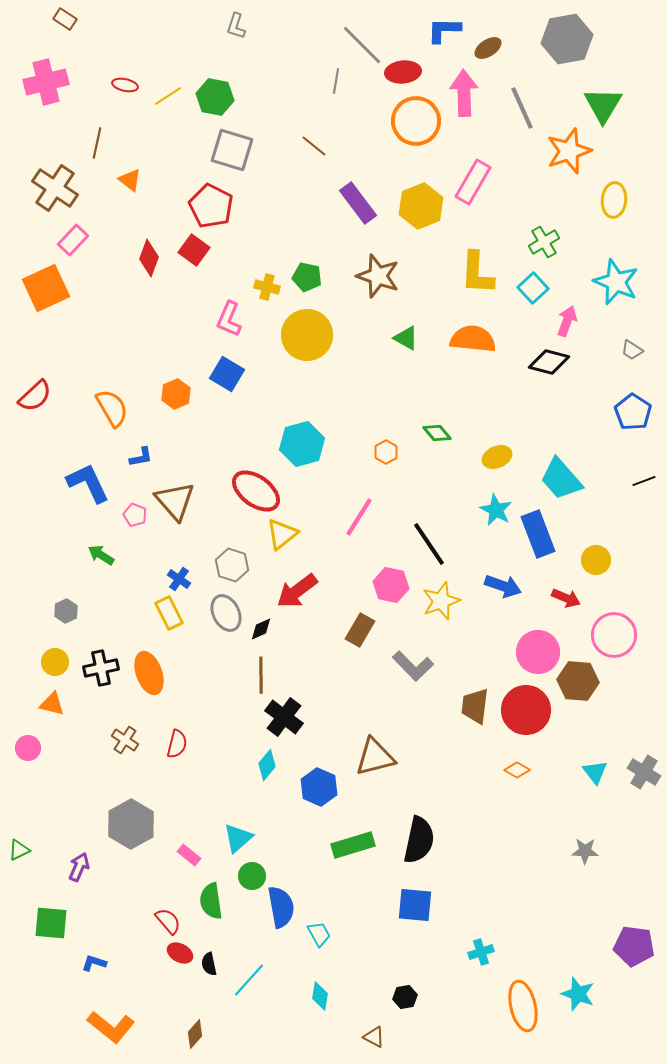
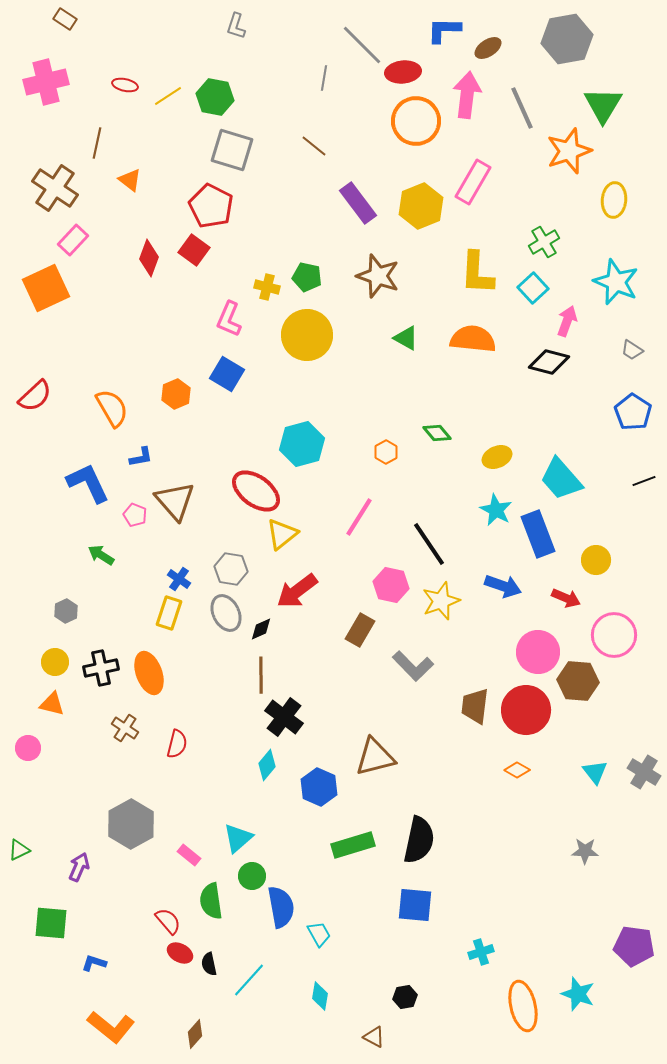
gray line at (336, 81): moved 12 px left, 3 px up
pink arrow at (464, 93): moved 3 px right, 2 px down; rotated 9 degrees clockwise
gray hexagon at (232, 565): moved 1 px left, 4 px down; rotated 8 degrees counterclockwise
yellow rectangle at (169, 613): rotated 44 degrees clockwise
brown cross at (125, 740): moved 12 px up
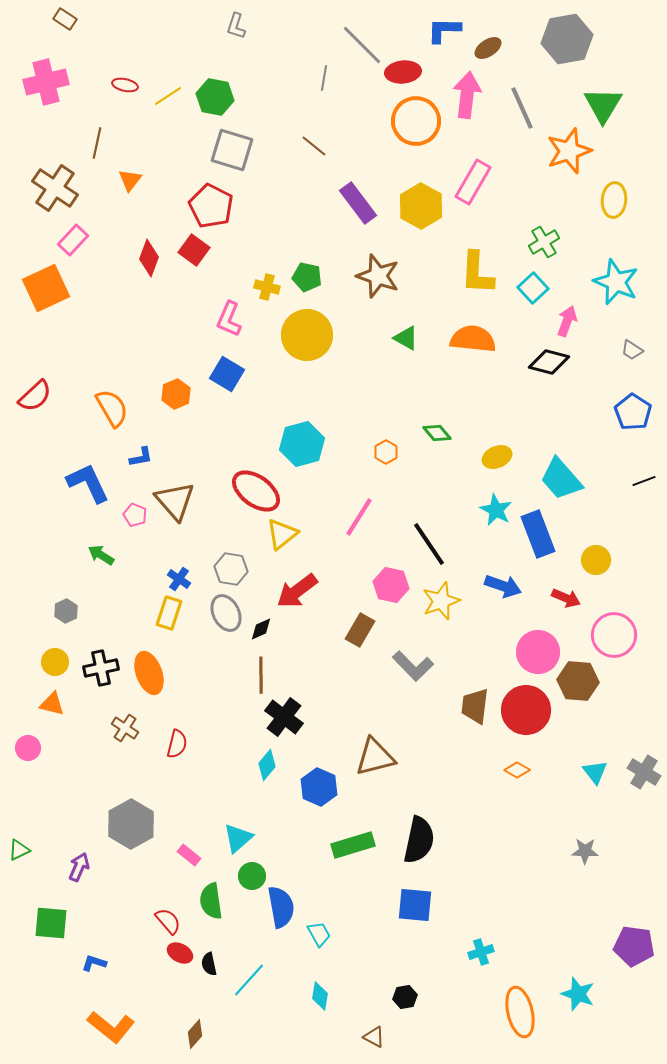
orange triangle at (130, 180): rotated 30 degrees clockwise
yellow hexagon at (421, 206): rotated 9 degrees counterclockwise
orange ellipse at (523, 1006): moved 3 px left, 6 px down
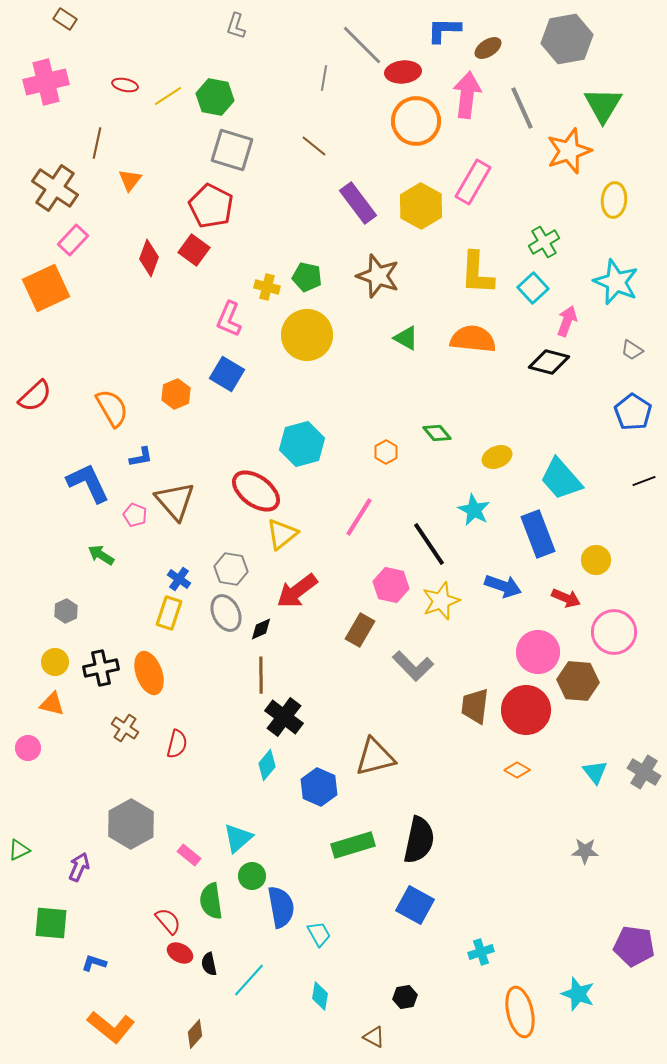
cyan star at (496, 510): moved 22 px left
pink circle at (614, 635): moved 3 px up
blue square at (415, 905): rotated 24 degrees clockwise
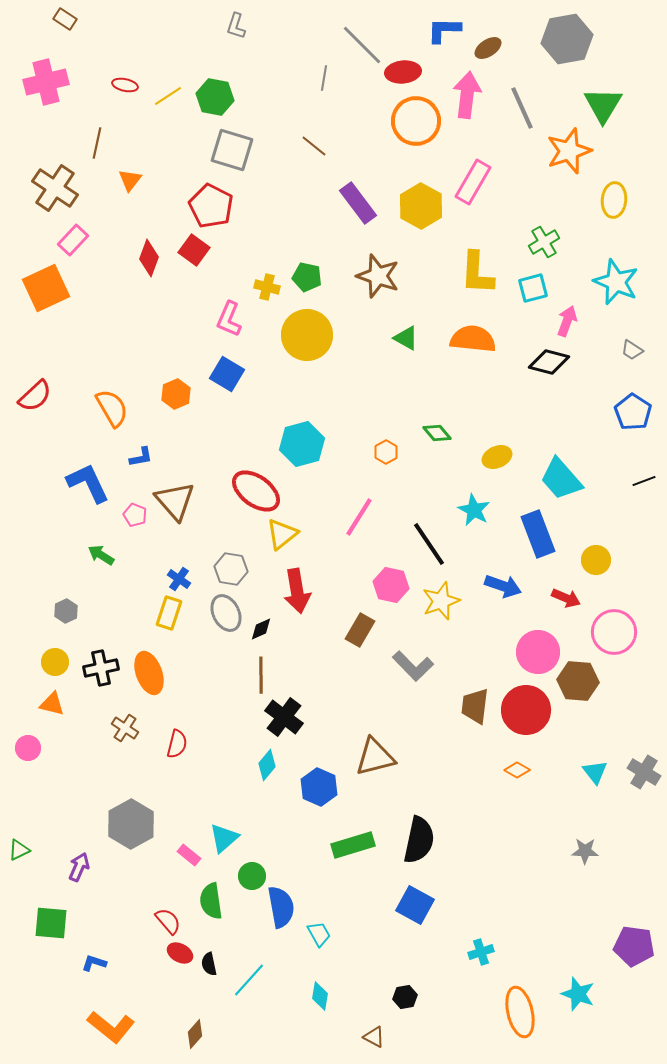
cyan square at (533, 288): rotated 28 degrees clockwise
red arrow at (297, 591): rotated 63 degrees counterclockwise
cyan triangle at (238, 838): moved 14 px left
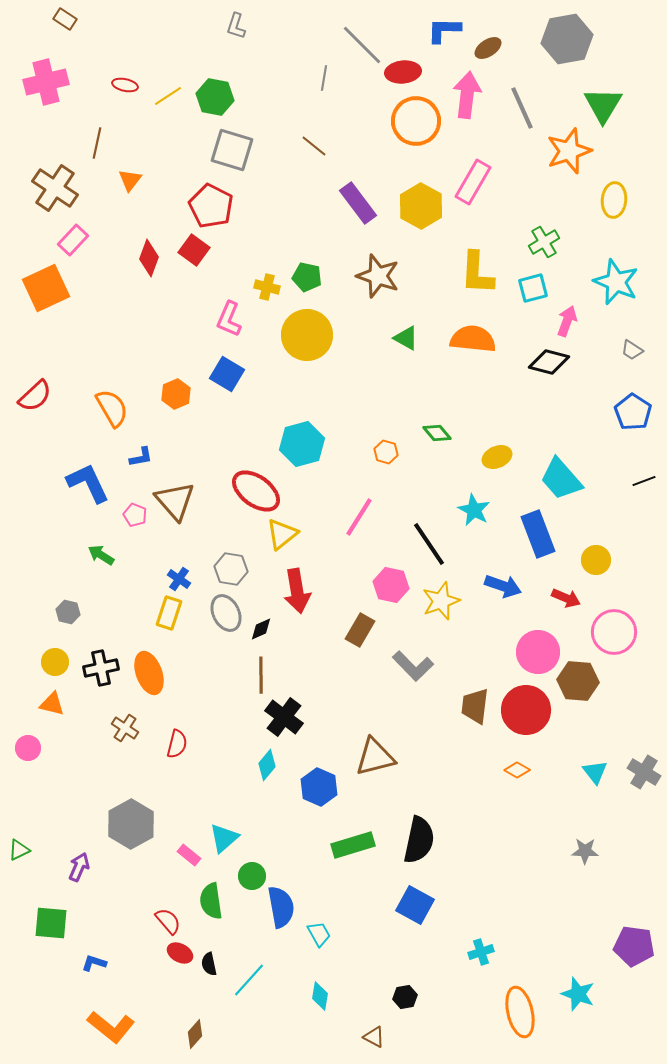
orange hexagon at (386, 452): rotated 15 degrees counterclockwise
gray hexagon at (66, 611): moved 2 px right, 1 px down; rotated 20 degrees counterclockwise
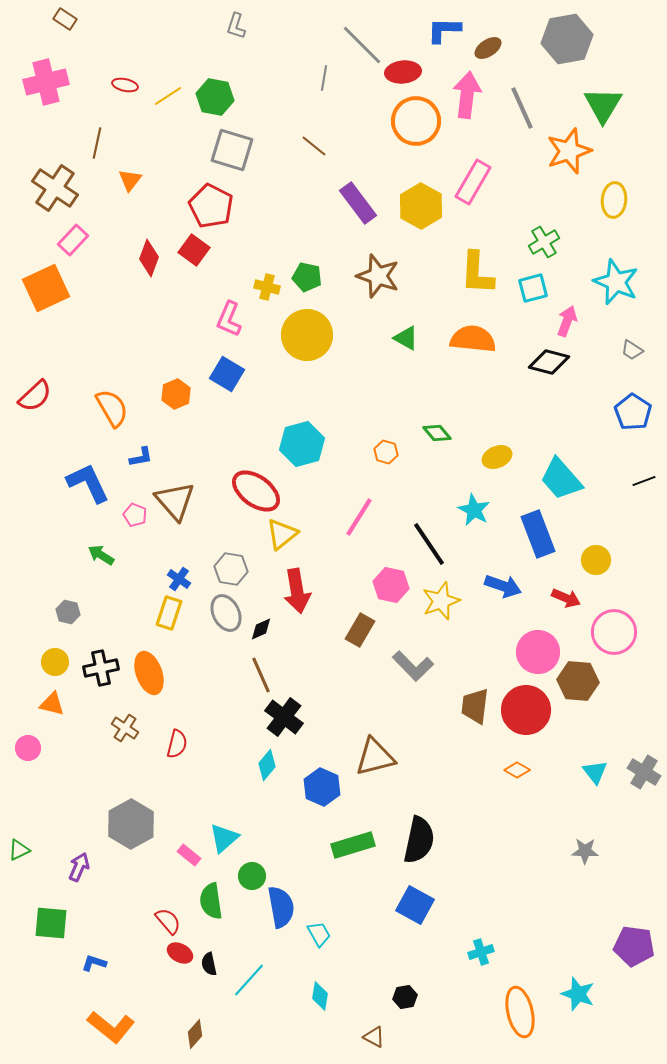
brown line at (261, 675): rotated 24 degrees counterclockwise
blue hexagon at (319, 787): moved 3 px right
